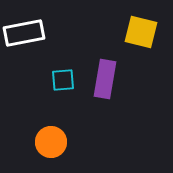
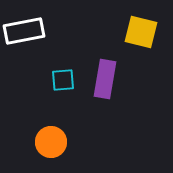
white rectangle: moved 2 px up
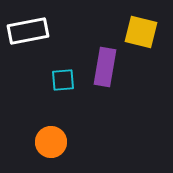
white rectangle: moved 4 px right
purple rectangle: moved 12 px up
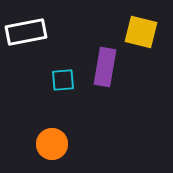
white rectangle: moved 2 px left, 1 px down
orange circle: moved 1 px right, 2 px down
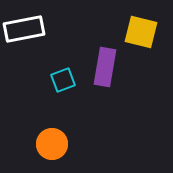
white rectangle: moved 2 px left, 3 px up
cyan square: rotated 15 degrees counterclockwise
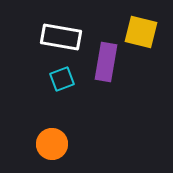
white rectangle: moved 37 px right, 8 px down; rotated 21 degrees clockwise
purple rectangle: moved 1 px right, 5 px up
cyan square: moved 1 px left, 1 px up
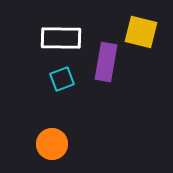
white rectangle: moved 1 px down; rotated 9 degrees counterclockwise
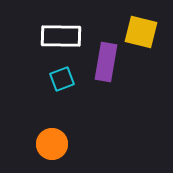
white rectangle: moved 2 px up
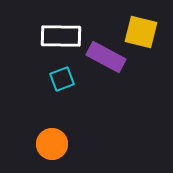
purple rectangle: moved 5 px up; rotated 72 degrees counterclockwise
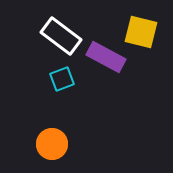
white rectangle: rotated 36 degrees clockwise
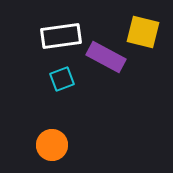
yellow square: moved 2 px right
white rectangle: rotated 45 degrees counterclockwise
orange circle: moved 1 px down
